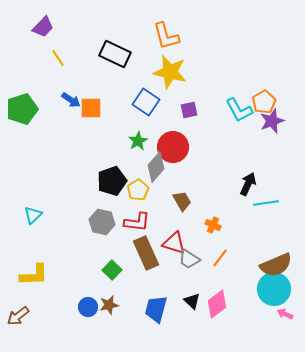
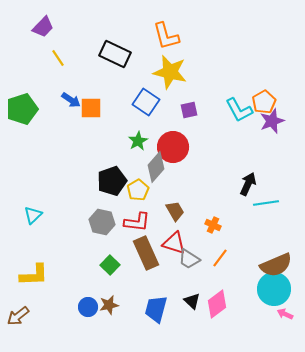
brown trapezoid: moved 7 px left, 10 px down
green square: moved 2 px left, 5 px up
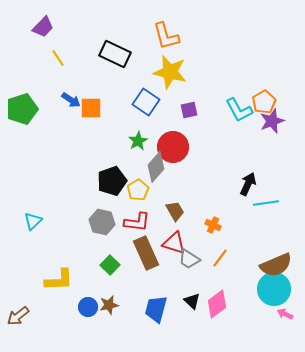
cyan triangle: moved 6 px down
yellow L-shape: moved 25 px right, 5 px down
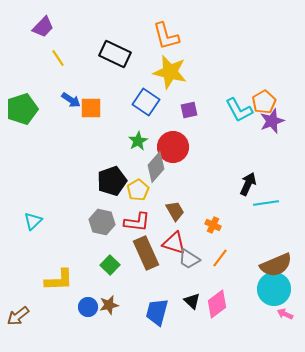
blue trapezoid: moved 1 px right, 3 px down
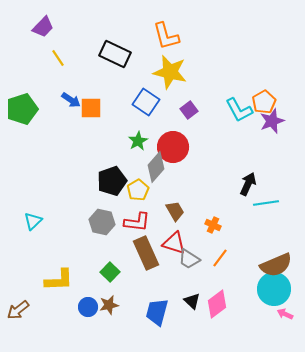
purple square: rotated 24 degrees counterclockwise
green square: moved 7 px down
brown arrow: moved 6 px up
